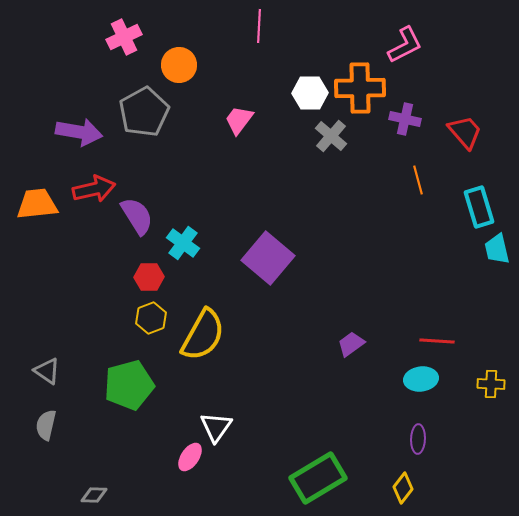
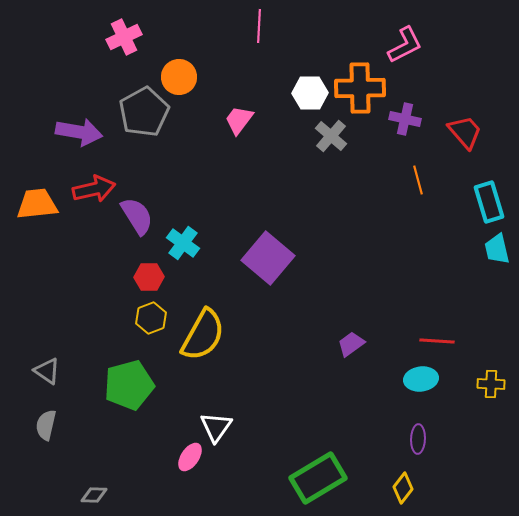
orange circle: moved 12 px down
cyan rectangle: moved 10 px right, 5 px up
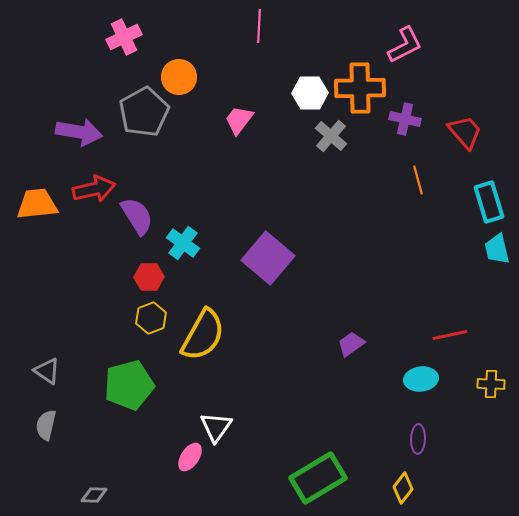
red line: moved 13 px right, 6 px up; rotated 16 degrees counterclockwise
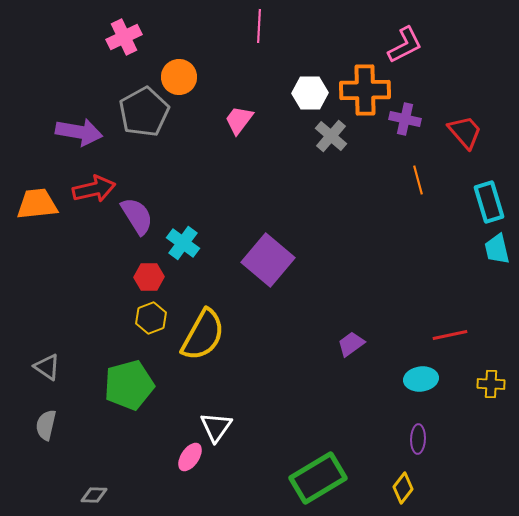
orange cross: moved 5 px right, 2 px down
purple square: moved 2 px down
gray triangle: moved 4 px up
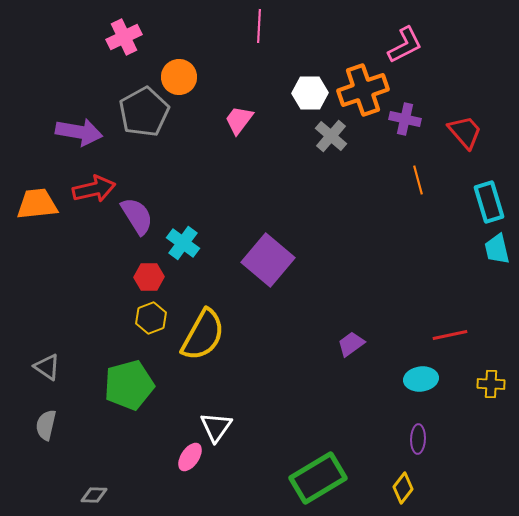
orange cross: moved 2 px left; rotated 18 degrees counterclockwise
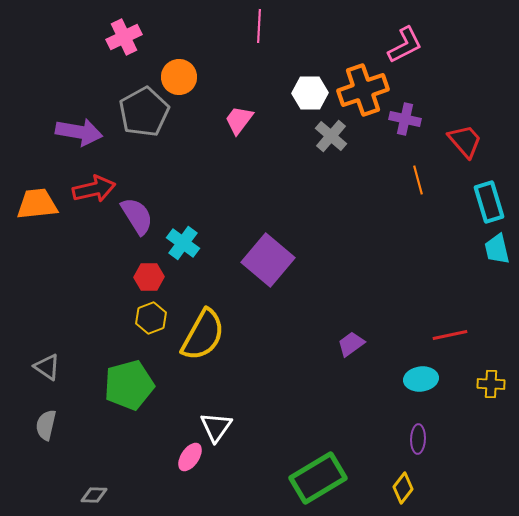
red trapezoid: moved 9 px down
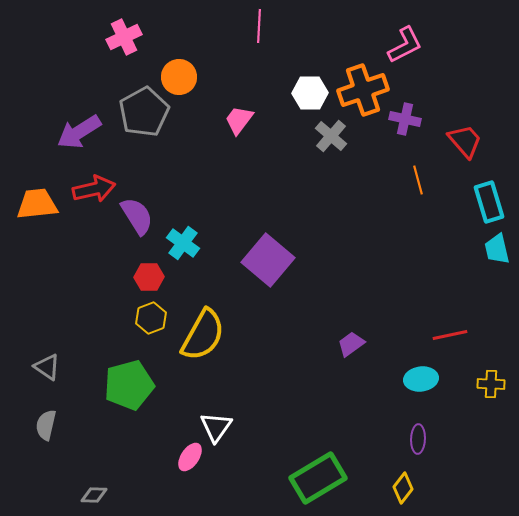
purple arrow: rotated 138 degrees clockwise
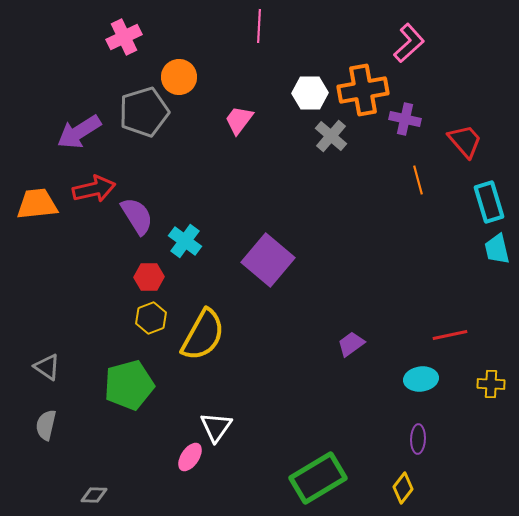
pink L-shape: moved 4 px right, 2 px up; rotated 15 degrees counterclockwise
orange cross: rotated 9 degrees clockwise
gray pentagon: rotated 12 degrees clockwise
cyan cross: moved 2 px right, 2 px up
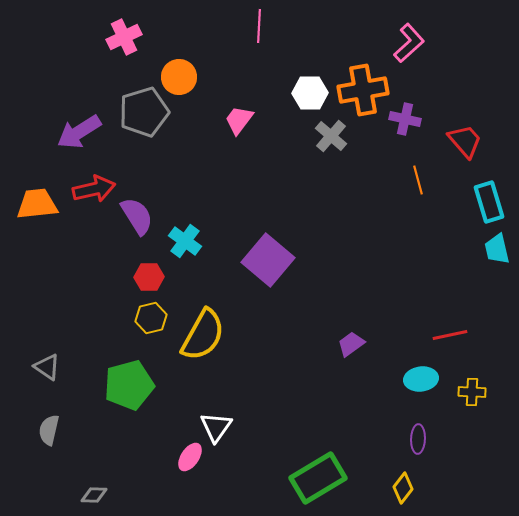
yellow hexagon: rotated 8 degrees clockwise
yellow cross: moved 19 px left, 8 px down
gray semicircle: moved 3 px right, 5 px down
